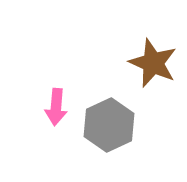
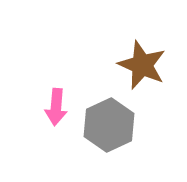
brown star: moved 11 px left, 2 px down
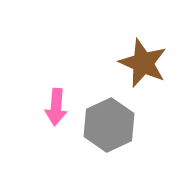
brown star: moved 1 px right, 2 px up
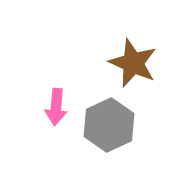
brown star: moved 10 px left
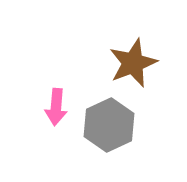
brown star: rotated 27 degrees clockwise
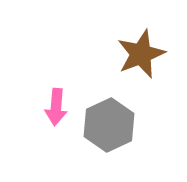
brown star: moved 8 px right, 9 px up
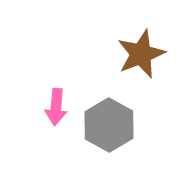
gray hexagon: rotated 6 degrees counterclockwise
